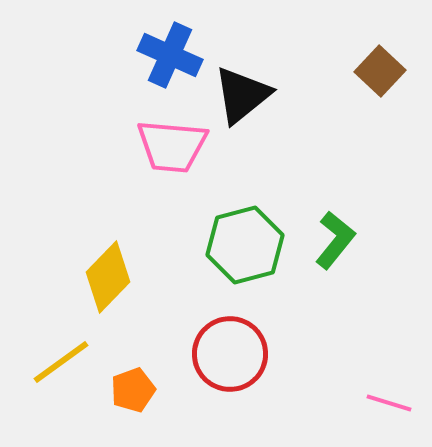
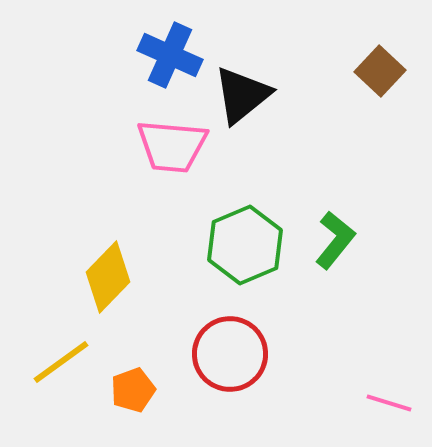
green hexagon: rotated 8 degrees counterclockwise
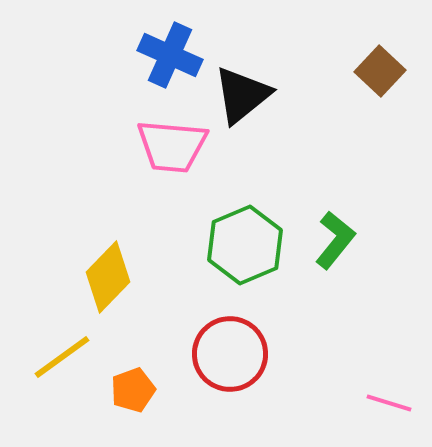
yellow line: moved 1 px right, 5 px up
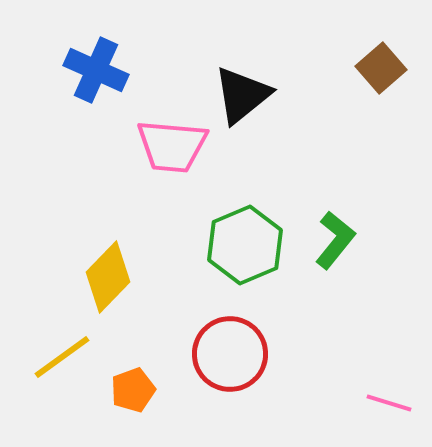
blue cross: moved 74 px left, 15 px down
brown square: moved 1 px right, 3 px up; rotated 6 degrees clockwise
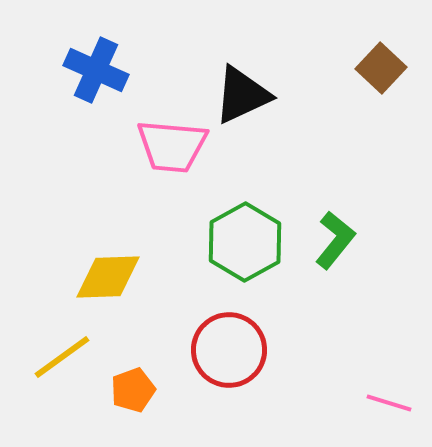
brown square: rotated 6 degrees counterclockwise
black triangle: rotated 14 degrees clockwise
green hexagon: moved 3 px up; rotated 6 degrees counterclockwise
yellow diamond: rotated 44 degrees clockwise
red circle: moved 1 px left, 4 px up
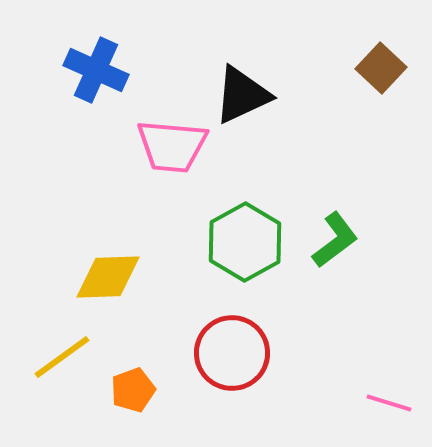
green L-shape: rotated 14 degrees clockwise
red circle: moved 3 px right, 3 px down
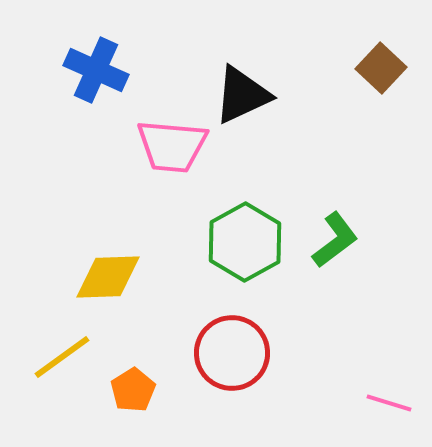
orange pentagon: rotated 12 degrees counterclockwise
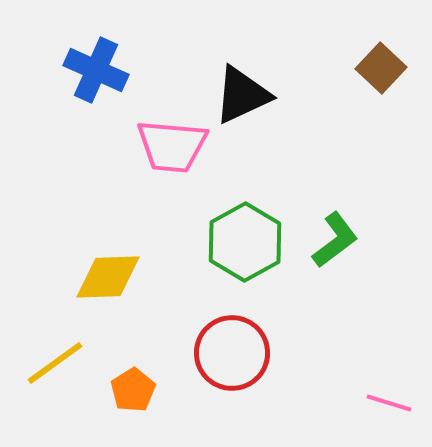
yellow line: moved 7 px left, 6 px down
